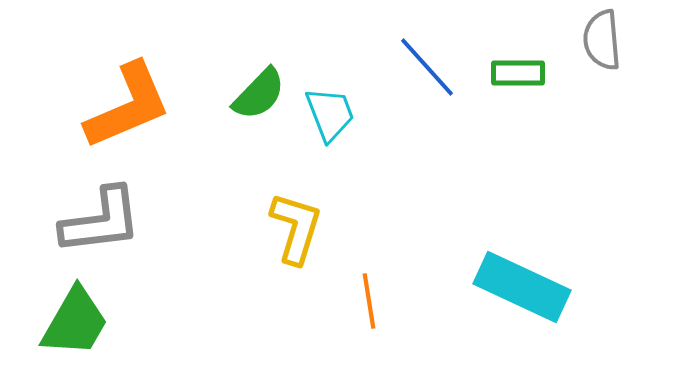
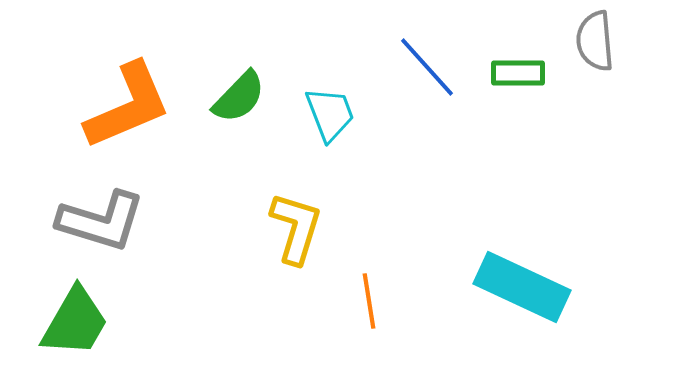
gray semicircle: moved 7 px left, 1 px down
green semicircle: moved 20 px left, 3 px down
gray L-shape: rotated 24 degrees clockwise
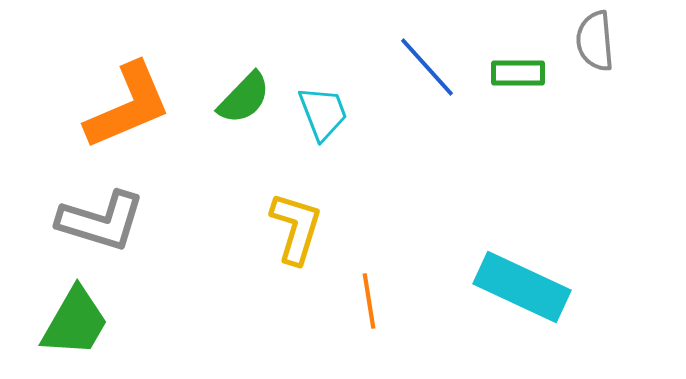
green semicircle: moved 5 px right, 1 px down
cyan trapezoid: moved 7 px left, 1 px up
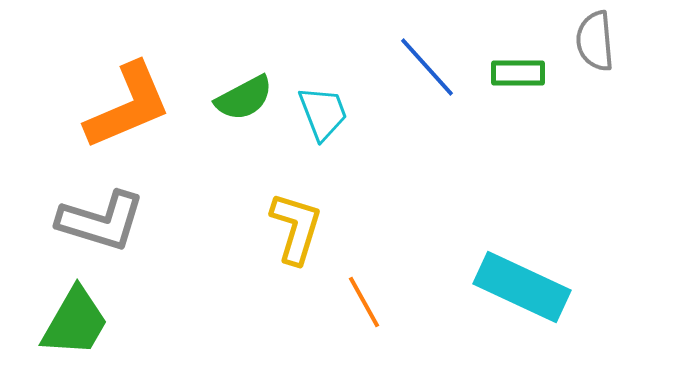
green semicircle: rotated 18 degrees clockwise
orange line: moved 5 px left, 1 px down; rotated 20 degrees counterclockwise
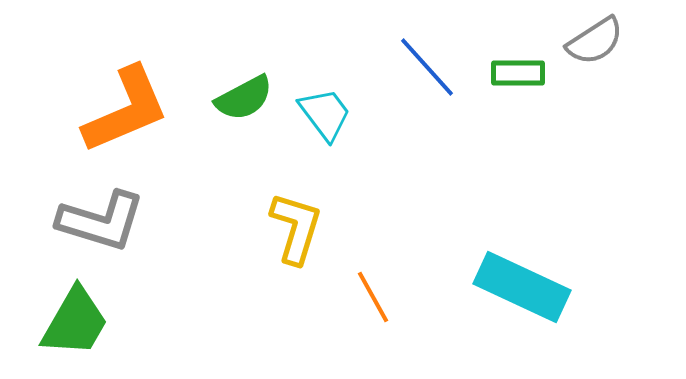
gray semicircle: rotated 118 degrees counterclockwise
orange L-shape: moved 2 px left, 4 px down
cyan trapezoid: moved 2 px right, 1 px down; rotated 16 degrees counterclockwise
orange line: moved 9 px right, 5 px up
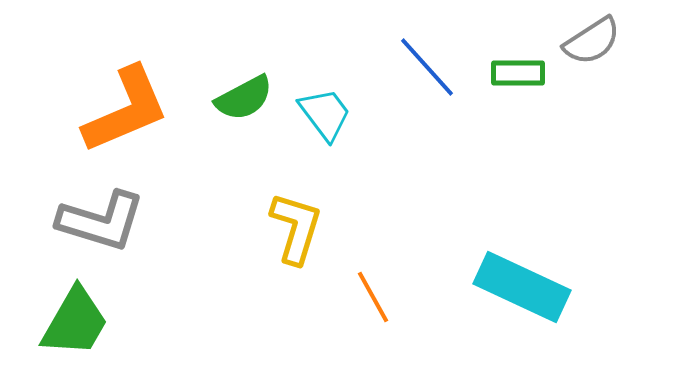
gray semicircle: moved 3 px left
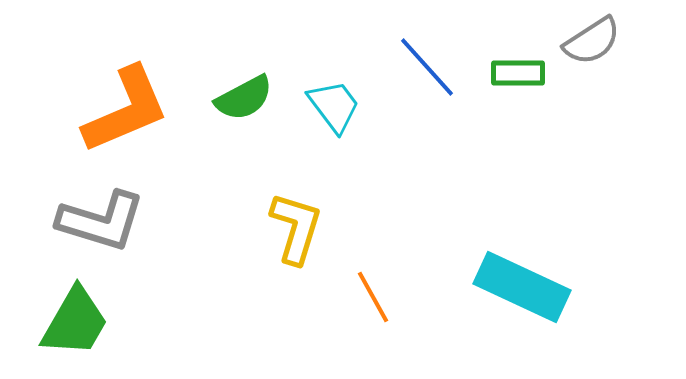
cyan trapezoid: moved 9 px right, 8 px up
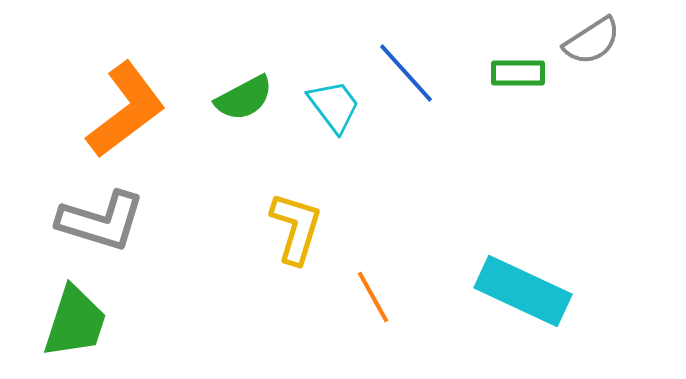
blue line: moved 21 px left, 6 px down
orange L-shape: rotated 14 degrees counterclockwise
cyan rectangle: moved 1 px right, 4 px down
green trapezoid: rotated 12 degrees counterclockwise
